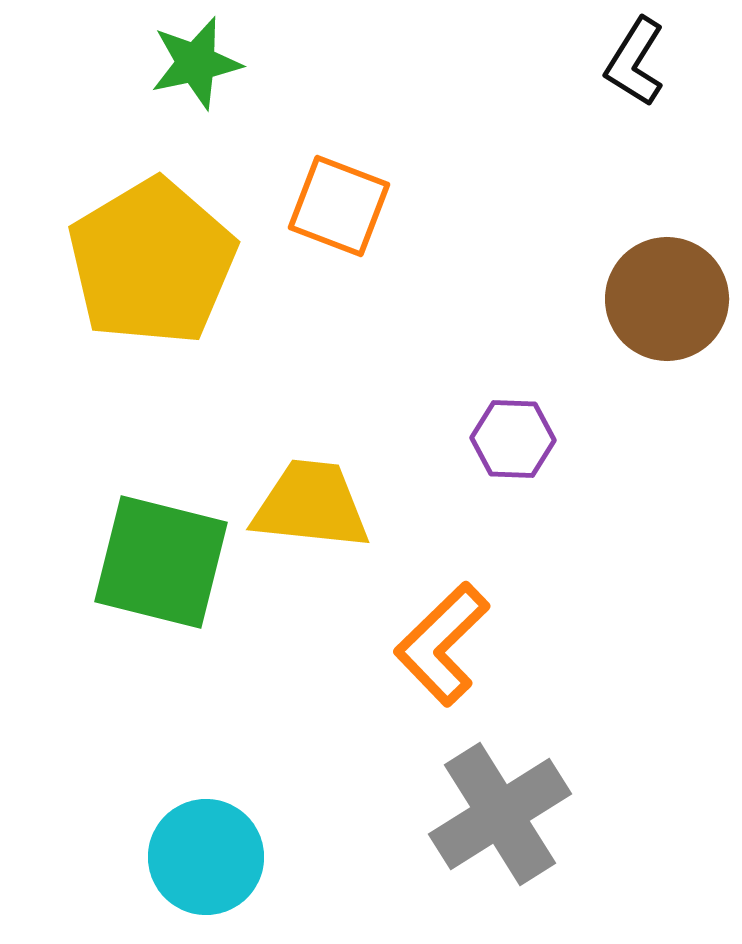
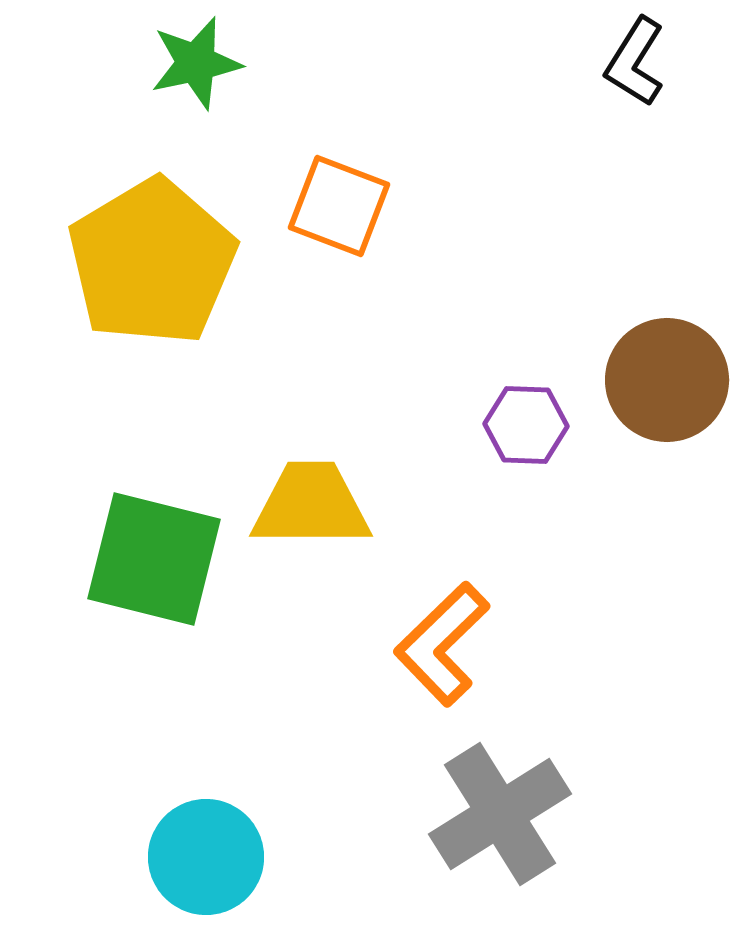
brown circle: moved 81 px down
purple hexagon: moved 13 px right, 14 px up
yellow trapezoid: rotated 6 degrees counterclockwise
green square: moved 7 px left, 3 px up
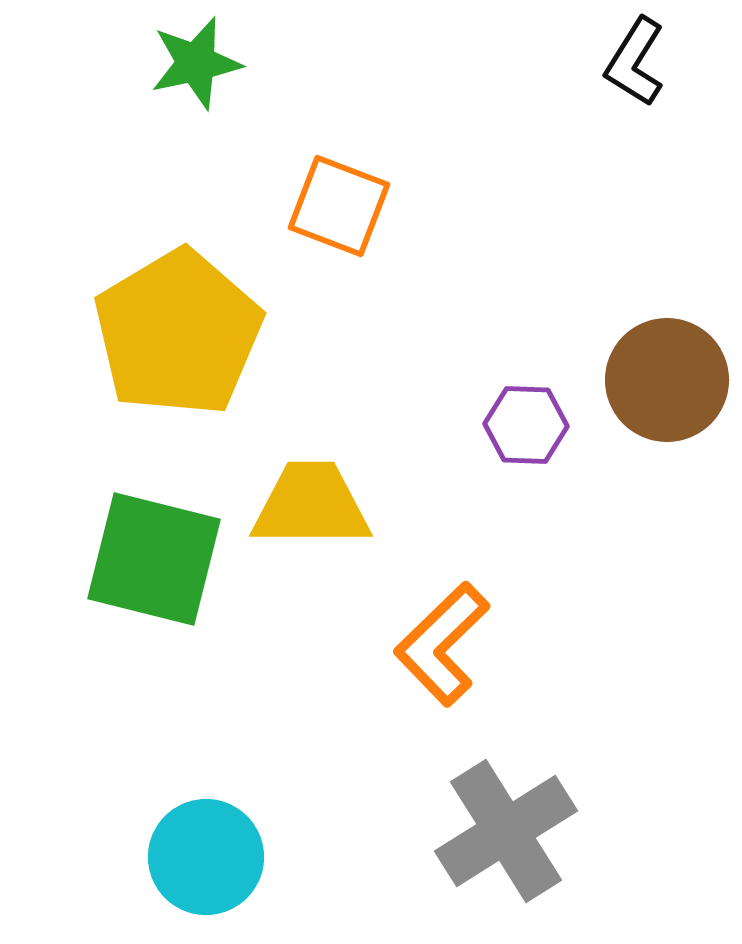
yellow pentagon: moved 26 px right, 71 px down
gray cross: moved 6 px right, 17 px down
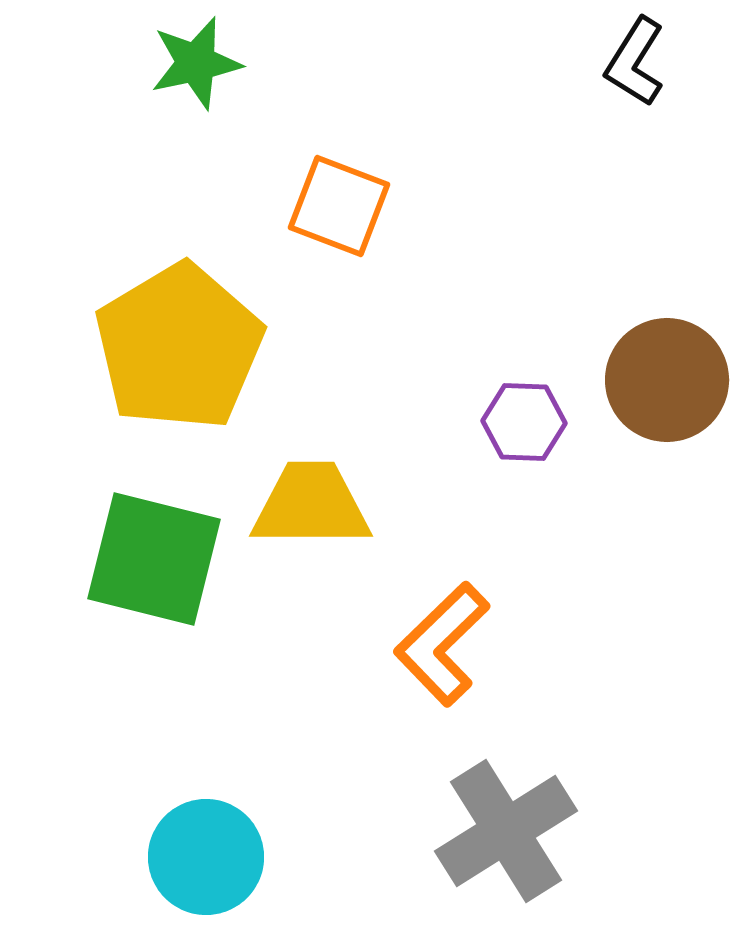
yellow pentagon: moved 1 px right, 14 px down
purple hexagon: moved 2 px left, 3 px up
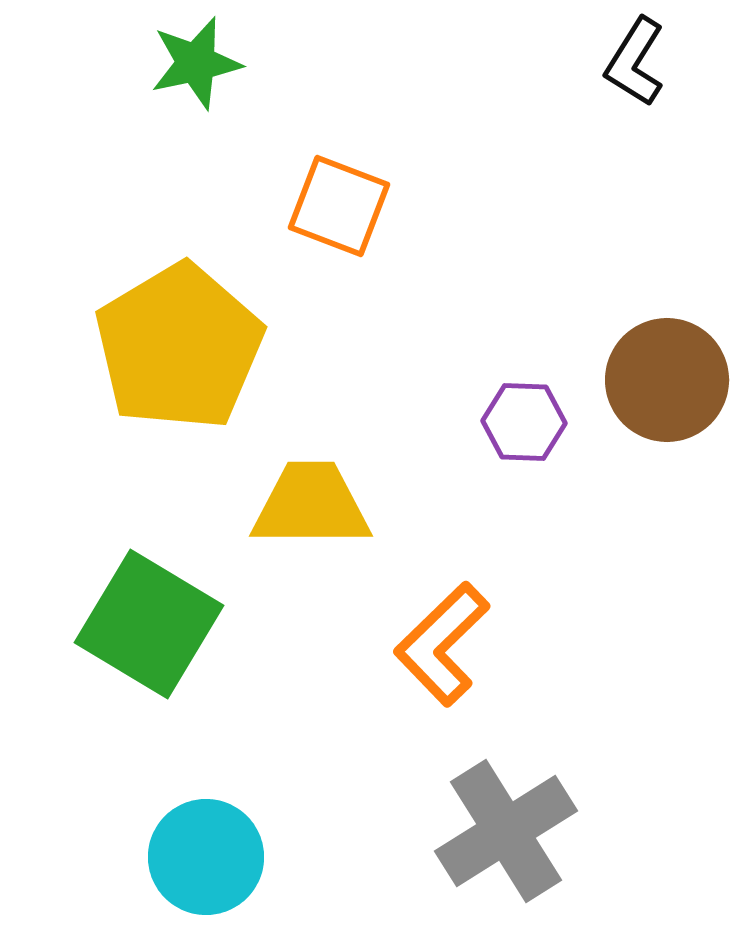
green square: moved 5 px left, 65 px down; rotated 17 degrees clockwise
